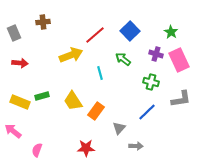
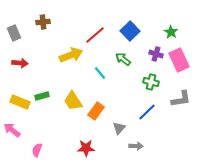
cyan line: rotated 24 degrees counterclockwise
pink arrow: moved 1 px left, 1 px up
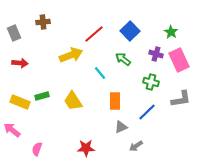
red line: moved 1 px left, 1 px up
orange rectangle: moved 19 px right, 10 px up; rotated 36 degrees counterclockwise
gray triangle: moved 2 px right, 1 px up; rotated 24 degrees clockwise
gray arrow: rotated 144 degrees clockwise
pink semicircle: moved 1 px up
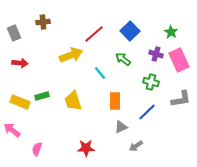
yellow trapezoid: rotated 15 degrees clockwise
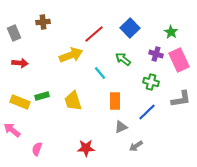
blue square: moved 3 px up
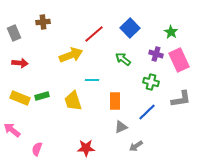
cyan line: moved 8 px left, 7 px down; rotated 48 degrees counterclockwise
yellow rectangle: moved 4 px up
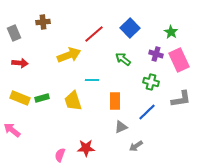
yellow arrow: moved 2 px left
green rectangle: moved 2 px down
pink semicircle: moved 23 px right, 6 px down
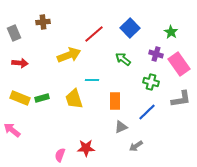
pink rectangle: moved 4 px down; rotated 10 degrees counterclockwise
yellow trapezoid: moved 1 px right, 2 px up
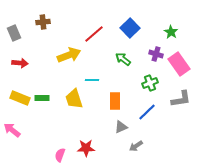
green cross: moved 1 px left, 1 px down; rotated 35 degrees counterclockwise
green rectangle: rotated 16 degrees clockwise
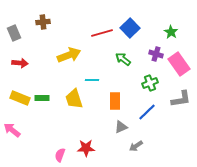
red line: moved 8 px right, 1 px up; rotated 25 degrees clockwise
